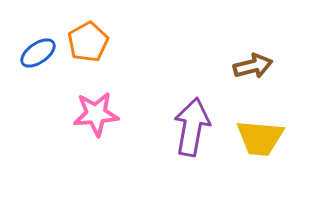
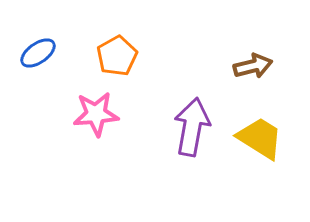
orange pentagon: moved 29 px right, 14 px down
yellow trapezoid: rotated 153 degrees counterclockwise
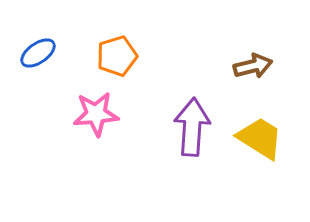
orange pentagon: rotated 12 degrees clockwise
purple arrow: rotated 6 degrees counterclockwise
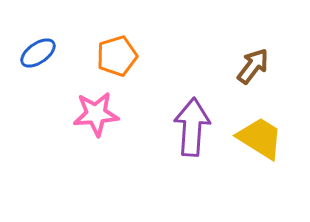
brown arrow: rotated 39 degrees counterclockwise
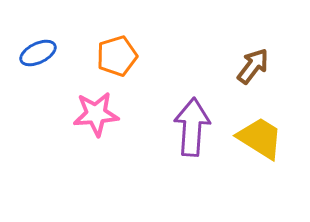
blue ellipse: rotated 9 degrees clockwise
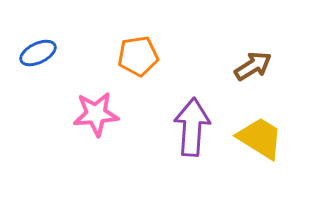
orange pentagon: moved 21 px right; rotated 9 degrees clockwise
brown arrow: rotated 21 degrees clockwise
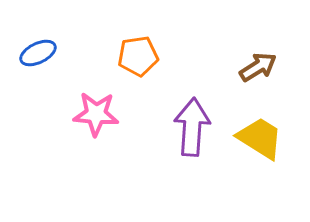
brown arrow: moved 5 px right, 1 px down
pink star: rotated 9 degrees clockwise
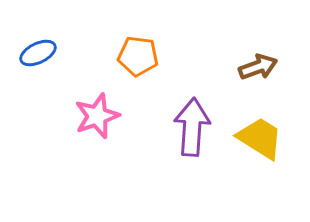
orange pentagon: rotated 15 degrees clockwise
brown arrow: rotated 12 degrees clockwise
pink star: moved 1 px right, 2 px down; rotated 24 degrees counterclockwise
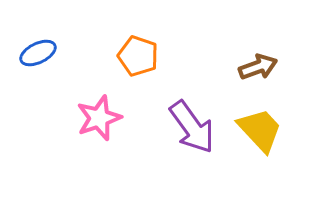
orange pentagon: rotated 12 degrees clockwise
pink star: moved 2 px right, 2 px down
purple arrow: rotated 140 degrees clockwise
yellow trapezoid: moved 8 px up; rotated 15 degrees clockwise
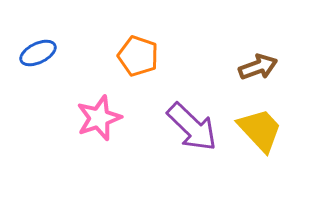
purple arrow: rotated 10 degrees counterclockwise
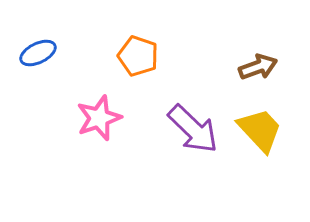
purple arrow: moved 1 px right, 2 px down
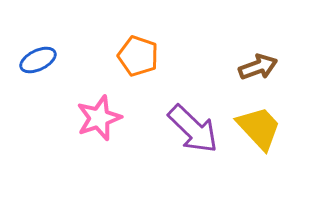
blue ellipse: moved 7 px down
yellow trapezoid: moved 1 px left, 2 px up
